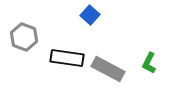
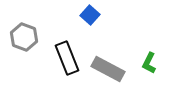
black rectangle: rotated 60 degrees clockwise
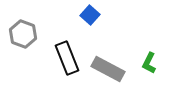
gray hexagon: moved 1 px left, 3 px up
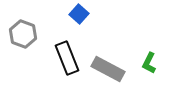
blue square: moved 11 px left, 1 px up
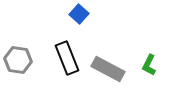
gray hexagon: moved 5 px left, 26 px down; rotated 12 degrees counterclockwise
green L-shape: moved 2 px down
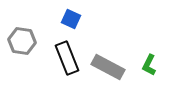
blue square: moved 8 px left, 5 px down; rotated 18 degrees counterclockwise
gray hexagon: moved 4 px right, 19 px up
gray rectangle: moved 2 px up
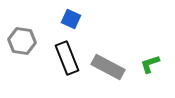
green L-shape: moved 1 px right, 1 px up; rotated 45 degrees clockwise
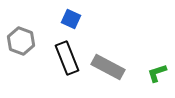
gray hexagon: moved 1 px left; rotated 12 degrees clockwise
green L-shape: moved 7 px right, 9 px down
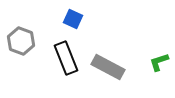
blue square: moved 2 px right
black rectangle: moved 1 px left
green L-shape: moved 2 px right, 11 px up
